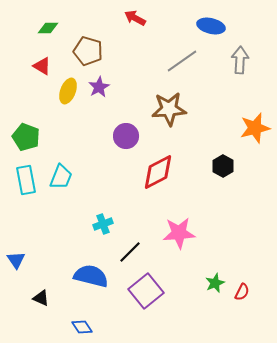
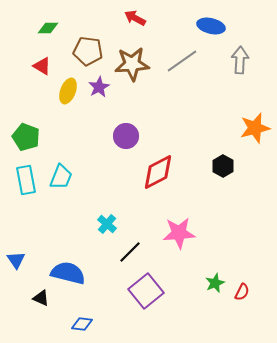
brown pentagon: rotated 8 degrees counterclockwise
brown star: moved 37 px left, 45 px up
cyan cross: moved 4 px right; rotated 30 degrees counterclockwise
blue semicircle: moved 23 px left, 3 px up
blue diamond: moved 3 px up; rotated 50 degrees counterclockwise
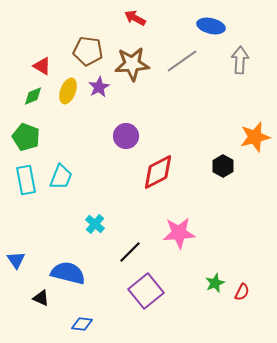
green diamond: moved 15 px left, 68 px down; rotated 20 degrees counterclockwise
orange star: moved 9 px down
cyan cross: moved 12 px left
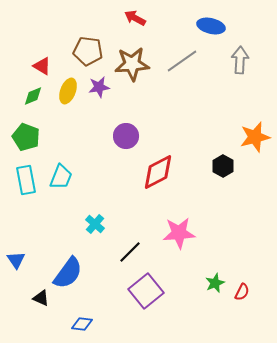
purple star: rotated 20 degrees clockwise
blue semicircle: rotated 112 degrees clockwise
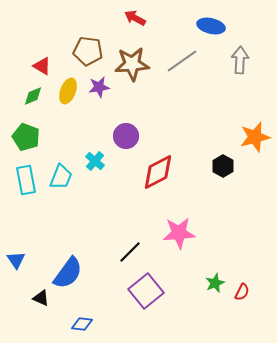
cyan cross: moved 63 px up
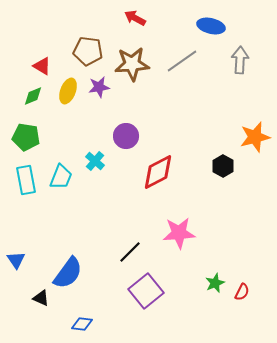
green pentagon: rotated 12 degrees counterclockwise
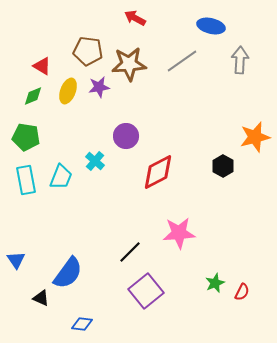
brown star: moved 3 px left
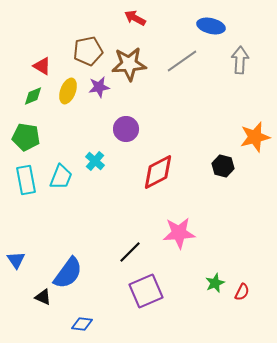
brown pentagon: rotated 20 degrees counterclockwise
purple circle: moved 7 px up
black hexagon: rotated 15 degrees counterclockwise
purple square: rotated 16 degrees clockwise
black triangle: moved 2 px right, 1 px up
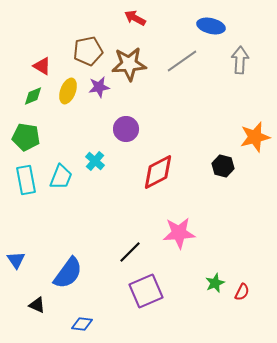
black triangle: moved 6 px left, 8 px down
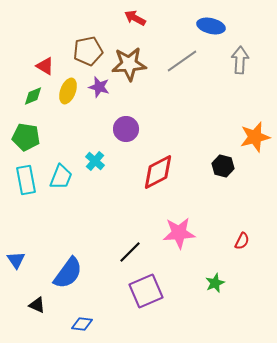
red triangle: moved 3 px right
purple star: rotated 25 degrees clockwise
red semicircle: moved 51 px up
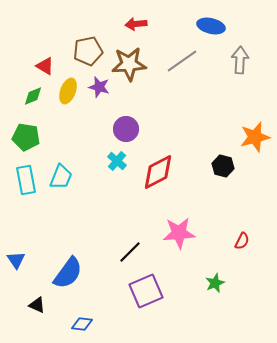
red arrow: moved 1 px right, 6 px down; rotated 35 degrees counterclockwise
cyan cross: moved 22 px right
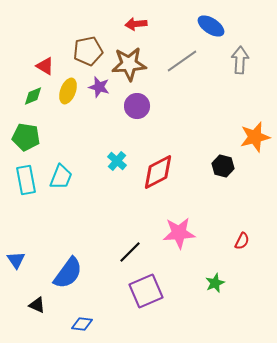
blue ellipse: rotated 20 degrees clockwise
purple circle: moved 11 px right, 23 px up
